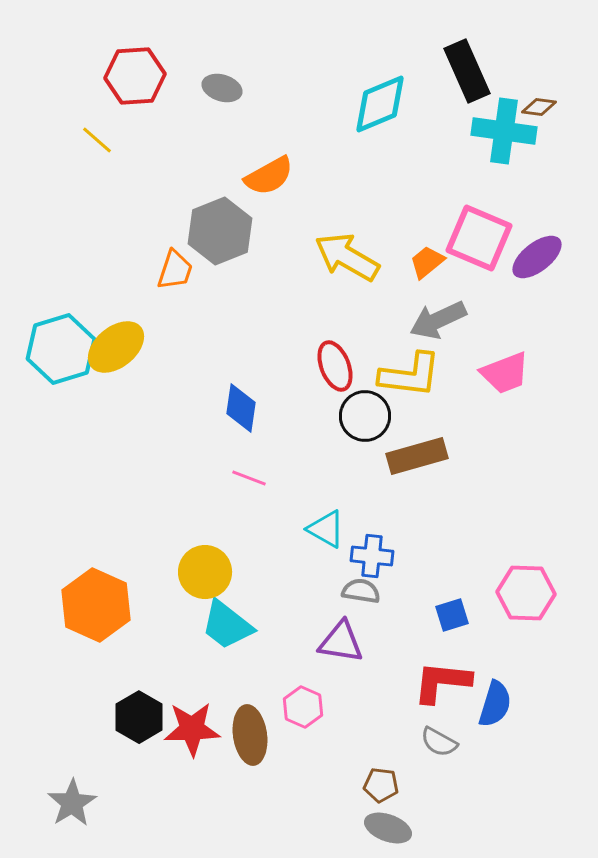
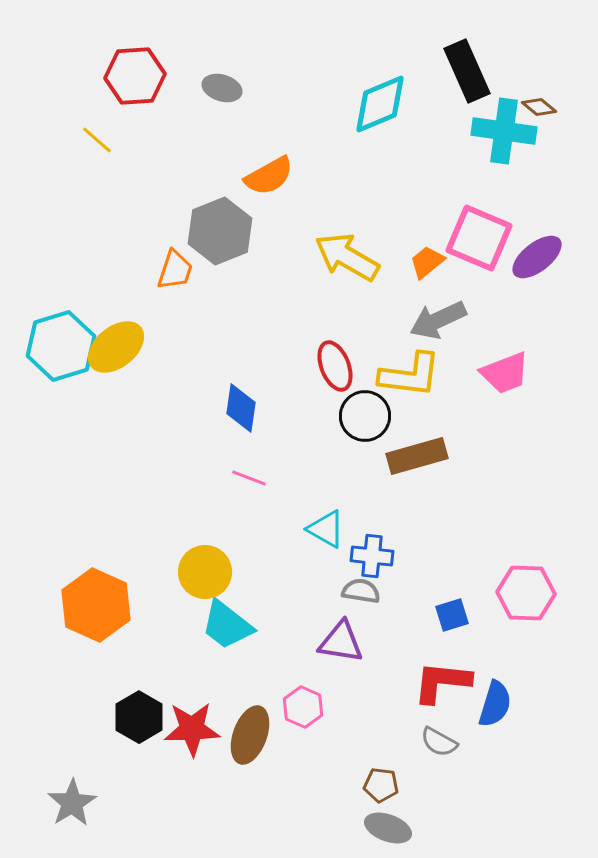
brown diamond at (539, 107): rotated 32 degrees clockwise
cyan hexagon at (61, 349): moved 3 px up
brown ellipse at (250, 735): rotated 28 degrees clockwise
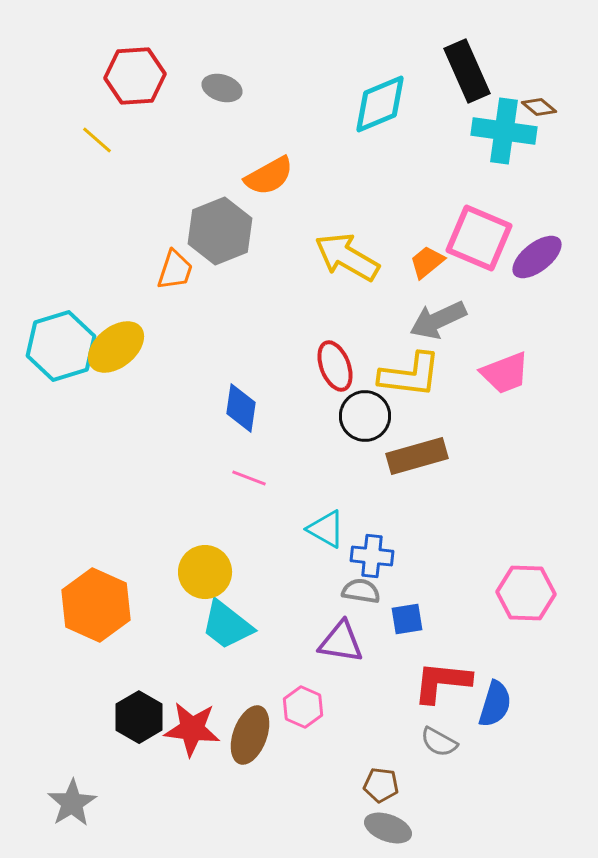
blue square at (452, 615): moved 45 px left, 4 px down; rotated 8 degrees clockwise
red star at (192, 729): rotated 8 degrees clockwise
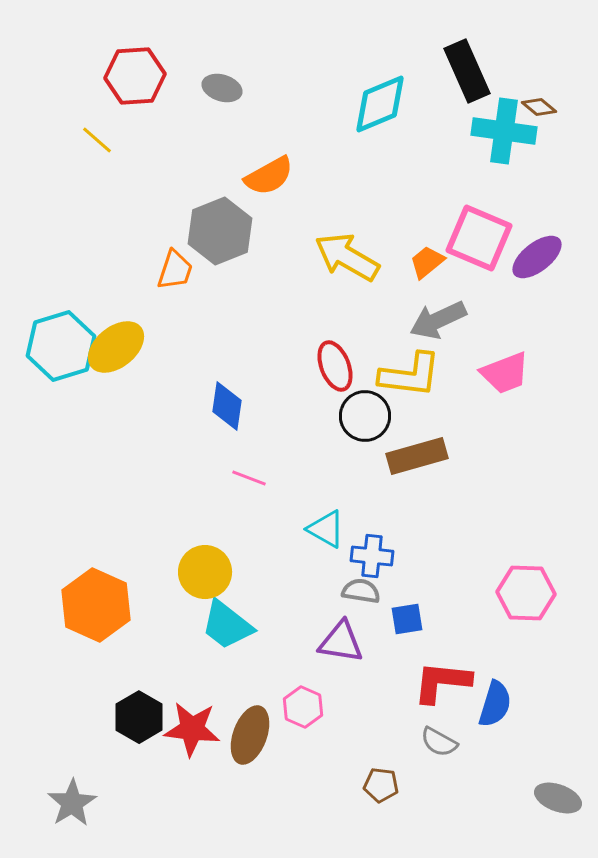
blue diamond at (241, 408): moved 14 px left, 2 px up
gray ellipse at (388, 828): moved 170 px right, 30 px up
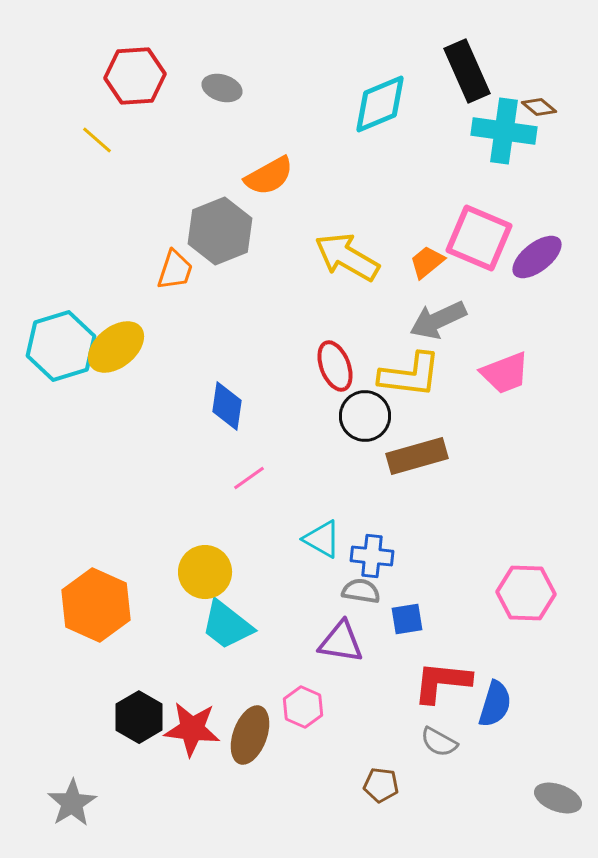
pink line at (249, 478): rotated 56 degrees counterclockwise
cyan triangle at (326, 529): moved 4 px left, 10 px down
